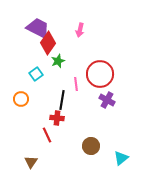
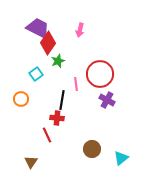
brown circle: moved 1 px right, 3 px down
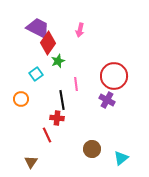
red circle: moved 14 px right, 2 px down
black line: rotated 18 degrees counterclockwise
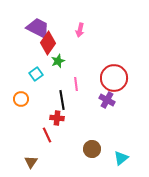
red circle: moved 2 px down
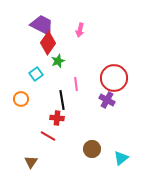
purple trapezoid: moved 4 px right, 3 px up
red line: moved 1 px right, 1 px down; rotated 35 degrees counterclockwise
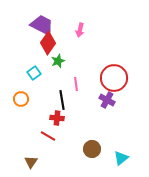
cyan square: moved 2 px left, 1 px up
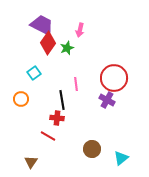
green star: moved 9 px right, 13 px up
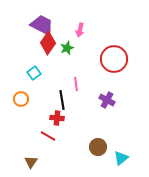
red circle: moved 19 px up
brown circle: moved 6 px right, 2 px up
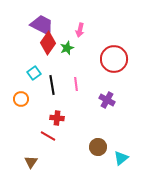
black line: moved 10 px left, 15 px up
